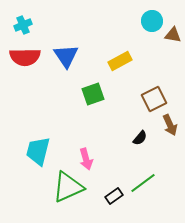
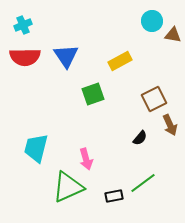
cyan trapezoid: moved 2 px left, 3 px up
black rectangle: rotated 24 degrees clockwise
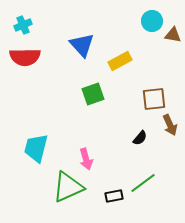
blue triangle: moved 16 px right, 11 px up; rotated 8 degrees counterclockwise
brown square: rotated 20 degrees clockwise
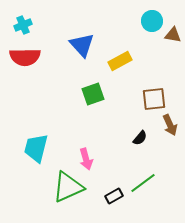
black rectangle: rotated 18 degrees counterclockwise
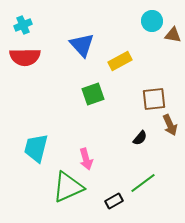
black rectangle: moved 5 px down
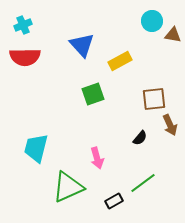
pink arrow: moved 11 px right, 1 px up
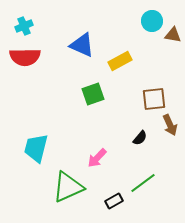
cyan cross: moved 1 px right, 1 px down
blue triangle: rotated 24 degrees counterclockwise
pink arrow: rotated 60 degrees clockwise
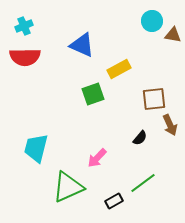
yellow rectangle: moved 1 px left, 8 px down
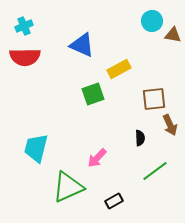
black semicircle: rotated 42 degrees counterclockwise
green line: moved 12 px right, 12 px up
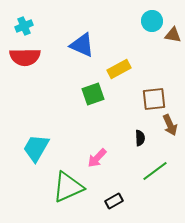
cyan trapezoid: rotated 16 degrees clockwise
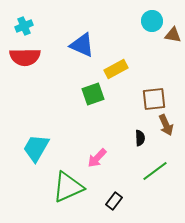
yellow rectangle: moved 3 px left
brown arrow: moved 4 px left
black rectangle: rotated 24 degrees counterclockwise
